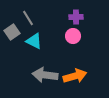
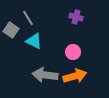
purple cross: rotated 16 degrees clockwise
gray square: moved 1 px left, 2 px up; rotated 21 degrees counterclockwise
pink circle: moved 16 px down
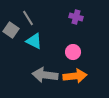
orange arrow: rotated 10 degrees clockwise
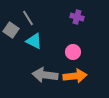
purple cross: moved 1 px right
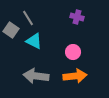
gray arrow: moved 9 px left, 1 px down
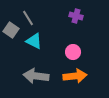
purple cross: moved 1 px left, 1 px up
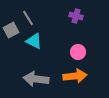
gray square: rotated 28 degrees clockwise
pink circle: moved 5 px right
gray arrow: moved 3 px down
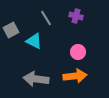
gray line: moved 18 px right
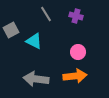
gray line: moved 4 px up
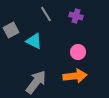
gray arrow: moved 3 px down; rotated 120 degrees clockwise
